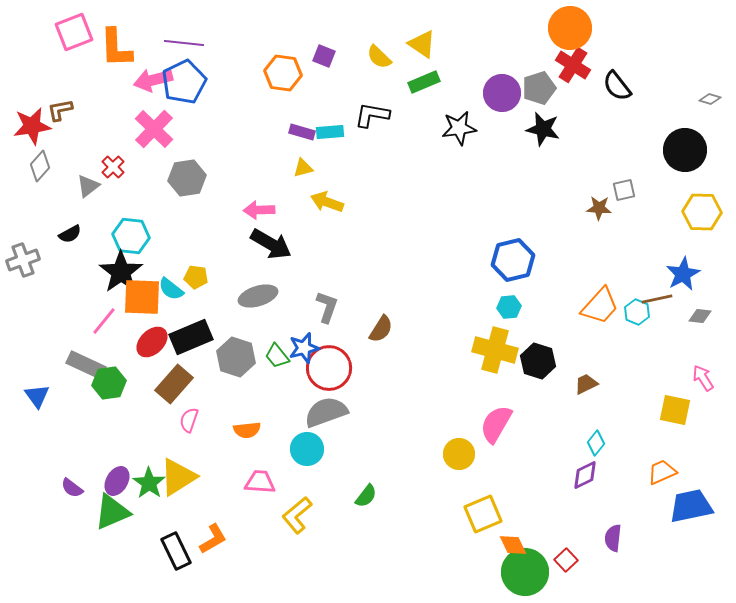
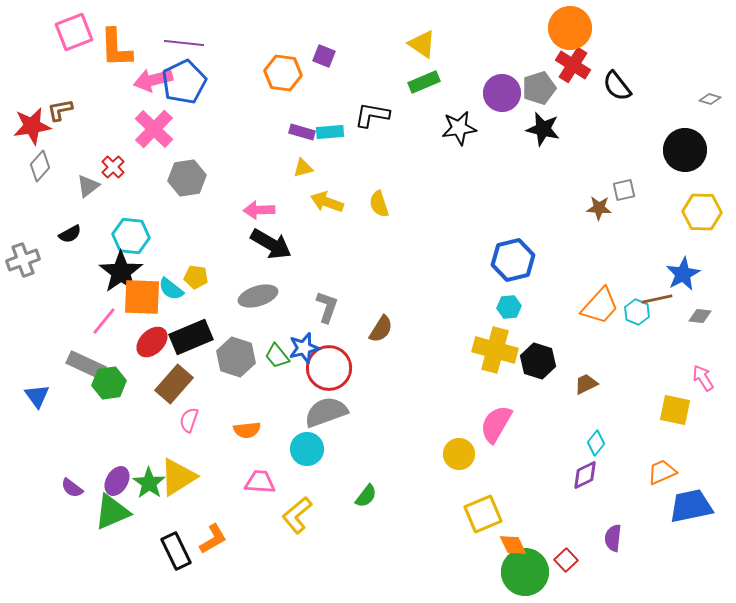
yellow semicircle at (379, 57): moved 147 px down; rotated 28 degrees clockwise
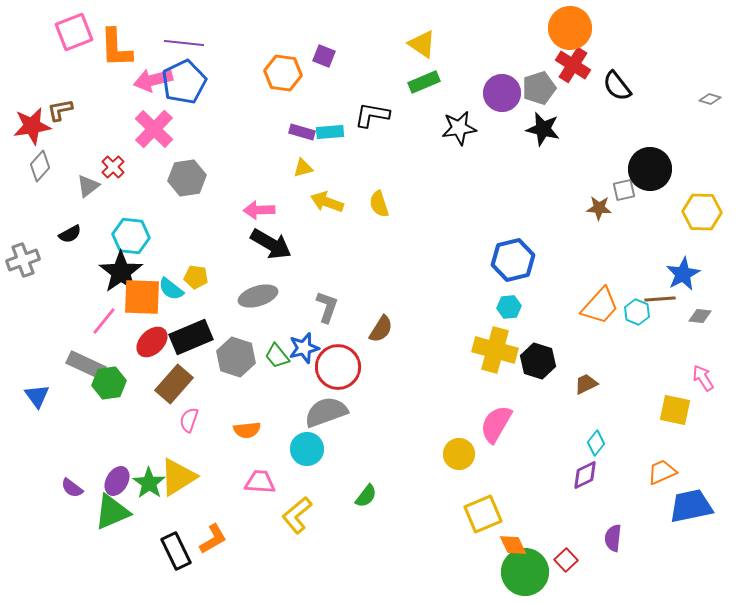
black circle at (685, 150): moved 35 px left, 19 px down
brown line at (657, 299): moved 3 px right; rotated 8 degrees clockwise
red circle at (329, 368): moved 9 px right, 1 px up
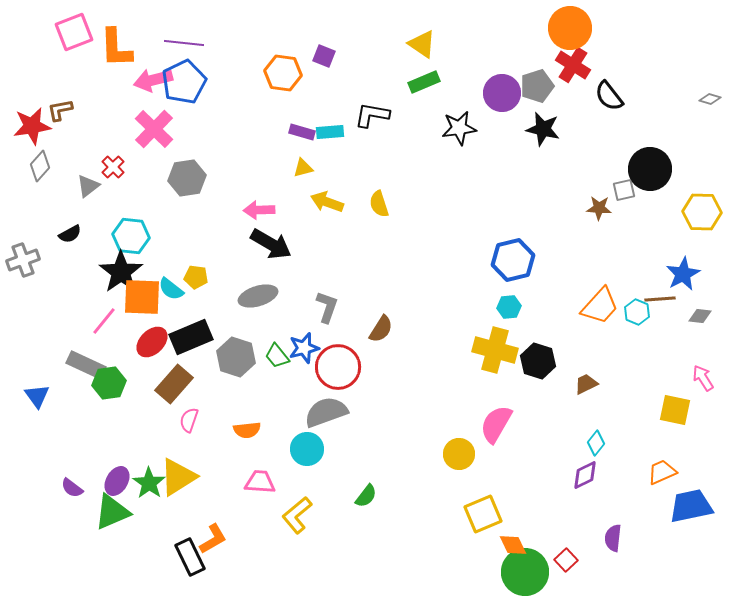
black semicircle at (617, 86): moved 8 px left, 10 px down
gray pentagon at (539, 88): moved 2 px left, 2 px up
black rectangle at (176, 551): moved 14 px right, 6 px down
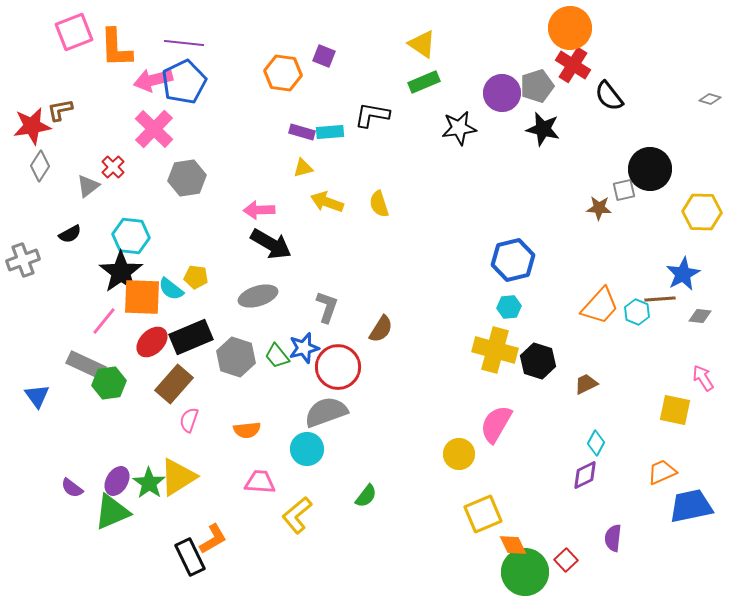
gray diamond at (40, 166): rotated 8 degrees counterclockwise
cyan diamond at (596, 443): rotated 10 degrees counterclockwise
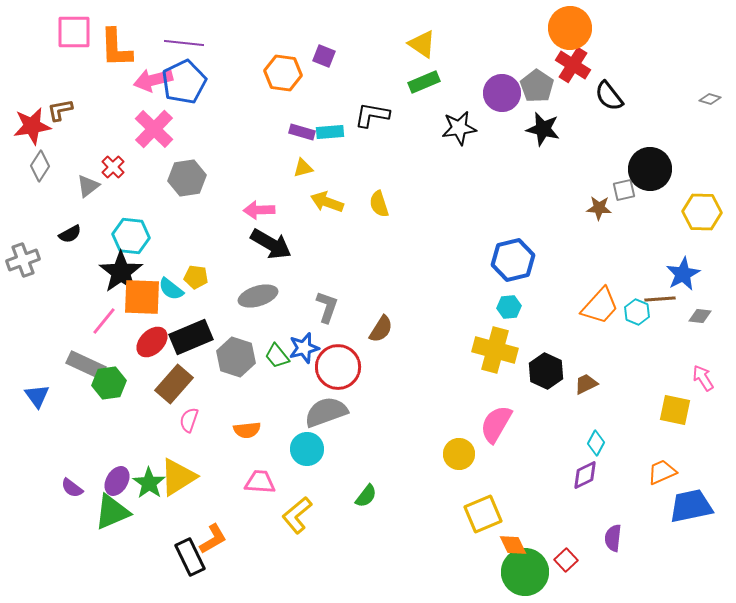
pink square at (74, 32): rotated 21 degrees clockwise
gray pentagon at (537, 86): rotated 20 degrees counterclockwise
black hexagon at (538, 361): moved 8 px right, 10 px down; rotated 8 degrees clockwise
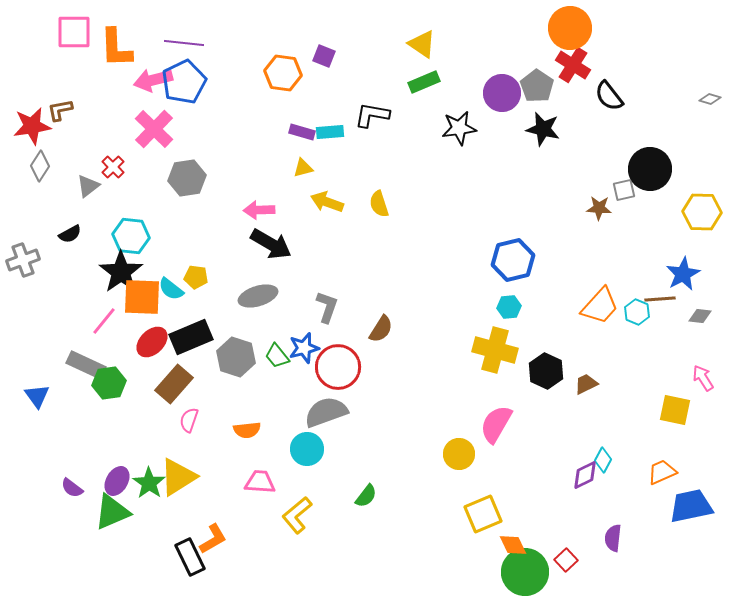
cyan diamond at (596, 443): moved 7 px right, 17 px down
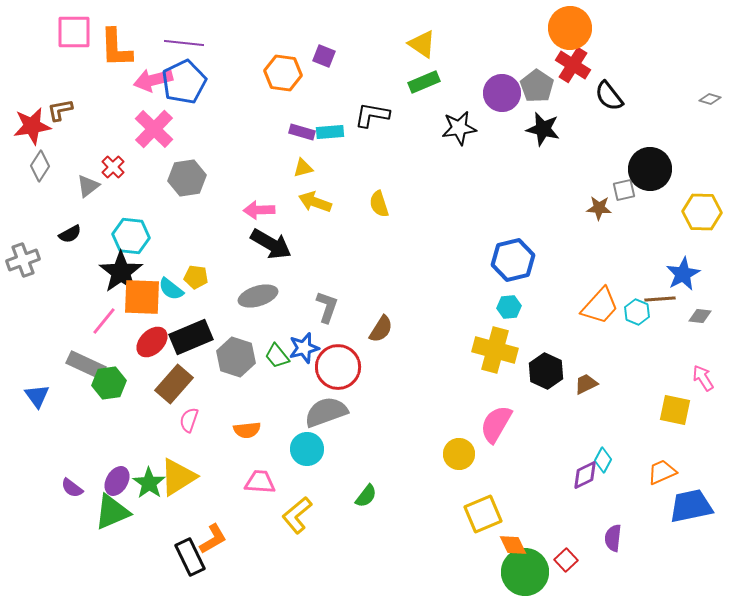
yellow arrow at (327, 202): moved 12 px left
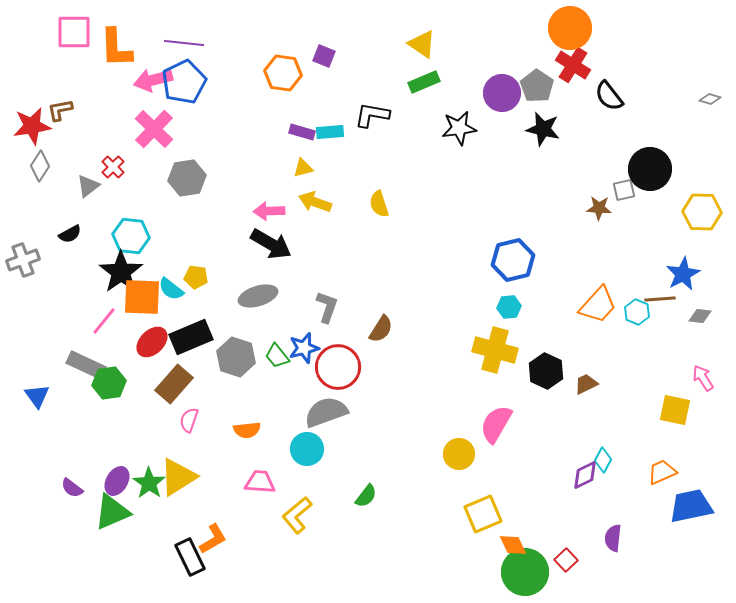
pink arrow at (259, 210): moved 10 px right, 1 px down
orange trapezoid at (600, 306): moved 2 px left, 1 px up
